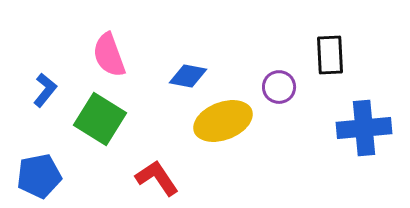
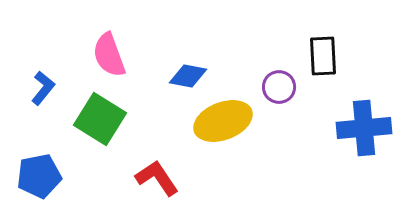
black rectangle: moved 7 px left, 1 px down
blue L-shape: moved 2 px left, 2 px up
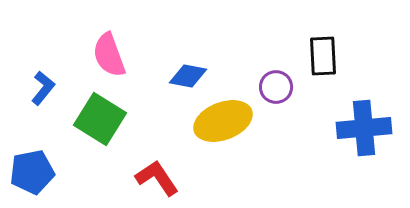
purple circle: moved 3 px left
blue pentagon: moved 7 px left, 4 px up
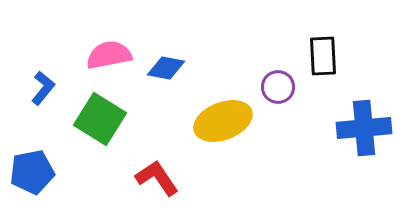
pink semicircle: rotated 99 degrees clockwise
blue diamond: moved 22 px left, 8 px up
purple circle: moved 2 px right
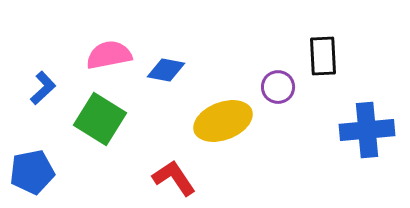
blue diamond: moved 2 px down
blue L-shape: rotated 8 degrees clockwise
blue cross: moved 3 px right, 2 px down
red L-shape: moved 17 px right
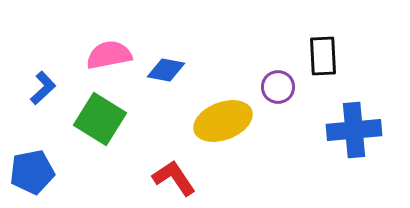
blue cross: moved 13 px left
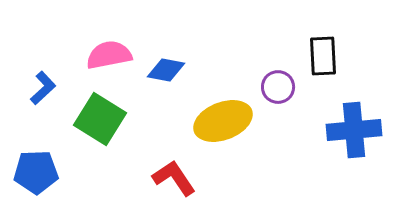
blue pentagon: moved 4 px right; rotated 9 degrees clockwise
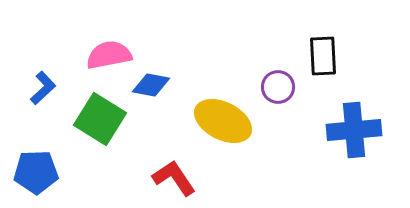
blue diamond: moved 15 px left, 15 px down
yellow ellipse: rotated 48 degrees clockwise
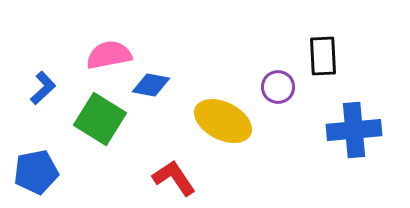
blue pentagon: rotated 9 degrees counterclockwise
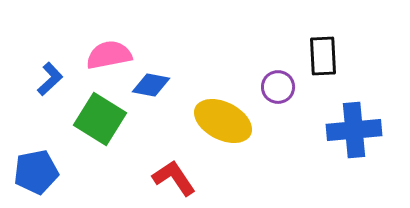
blue L-shape: moved 7 px right, 9 px up
